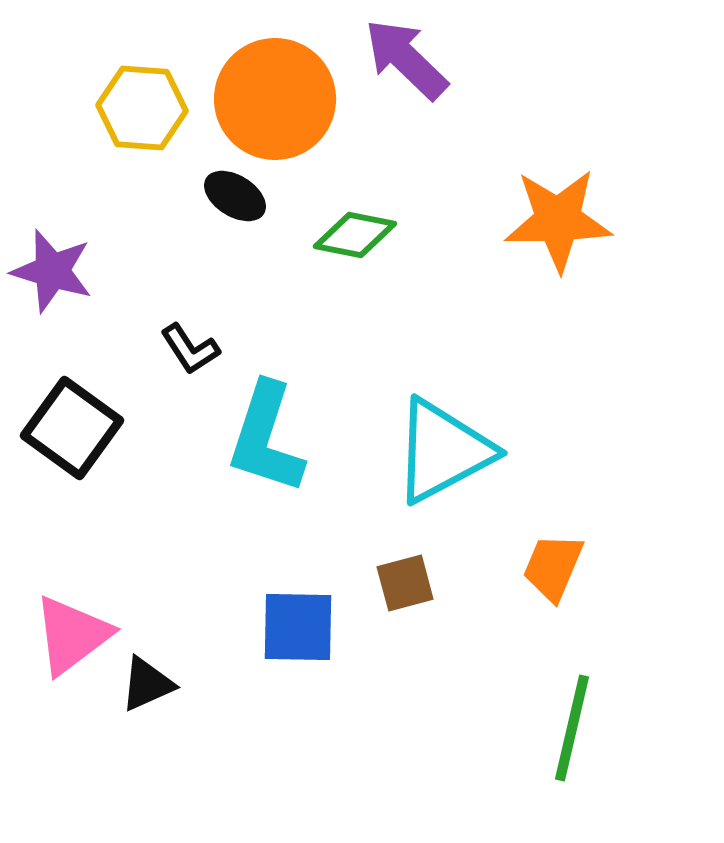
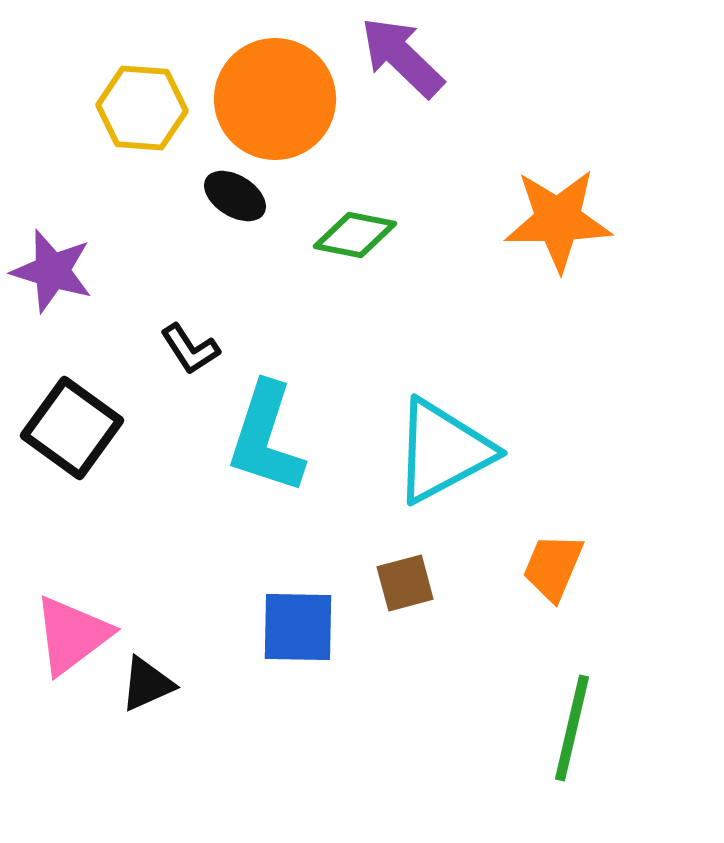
purple arrow: moved 4 px left, 2 px up
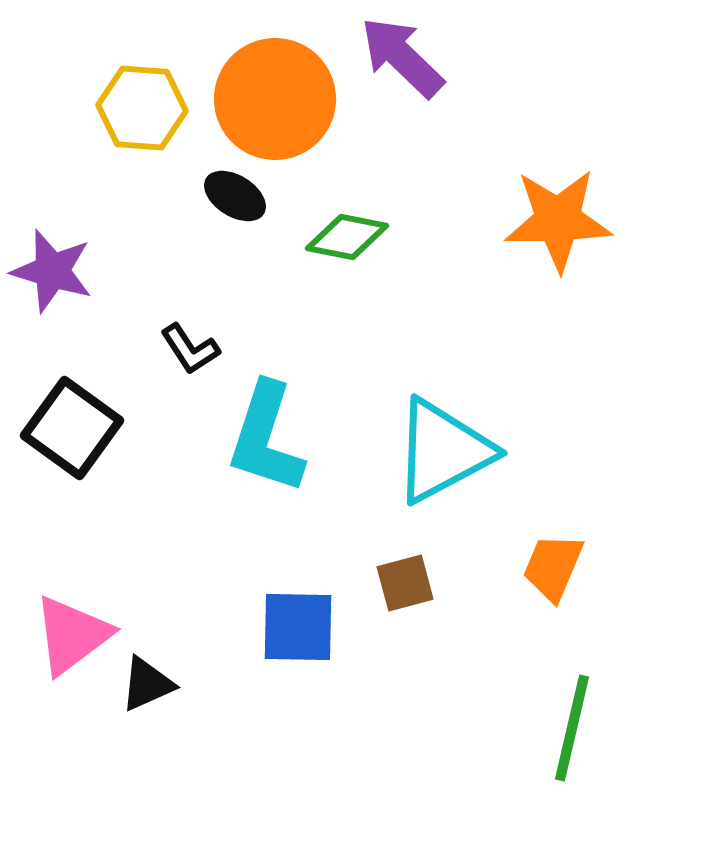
green diamond: moved 8 px left, 2 px down
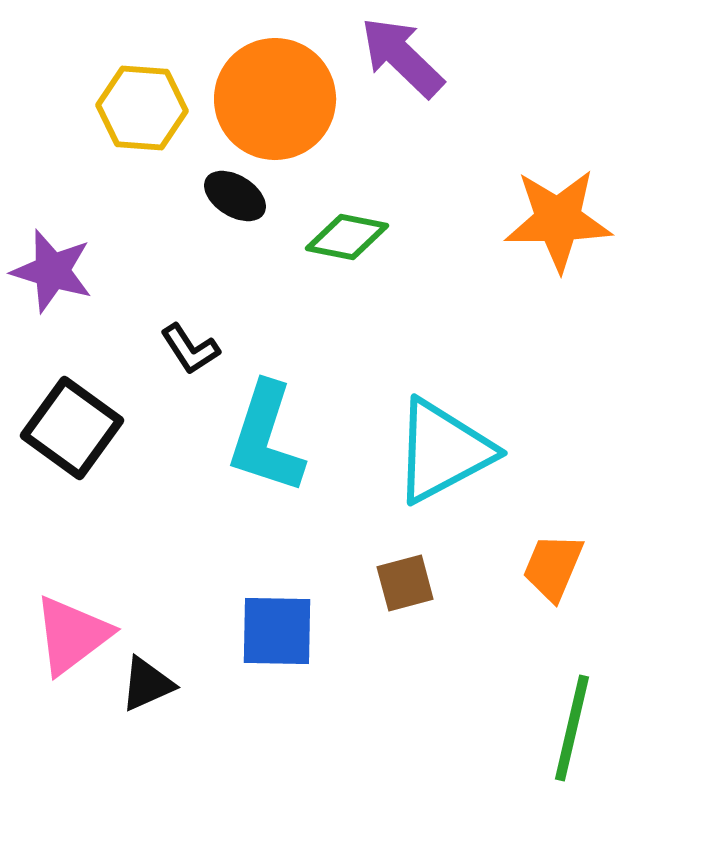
blue square: moved 21 px left, 4 px down
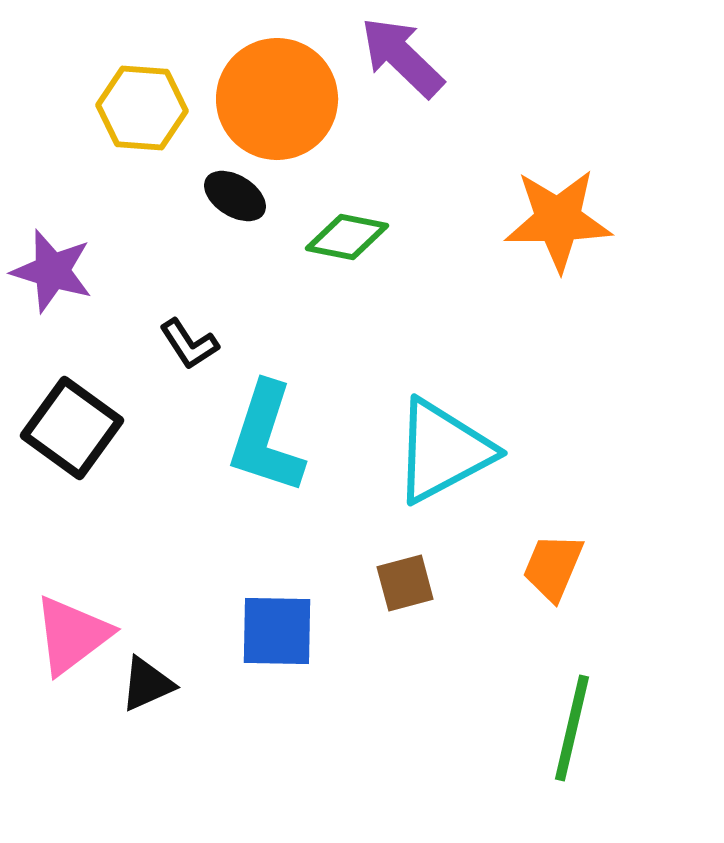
orange circle: moved 2 px right
black L-shape: moved 1 px left, 5 px up
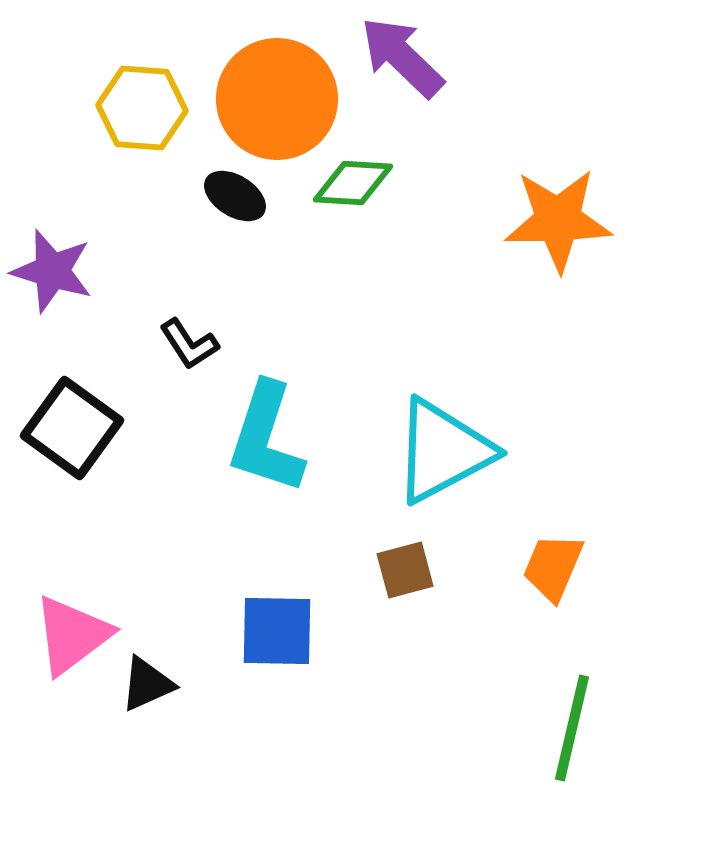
green diamond: moved 6 px right, 54 px up; rotated 8 degrees counterclockwise
brown square: moved 13 px up
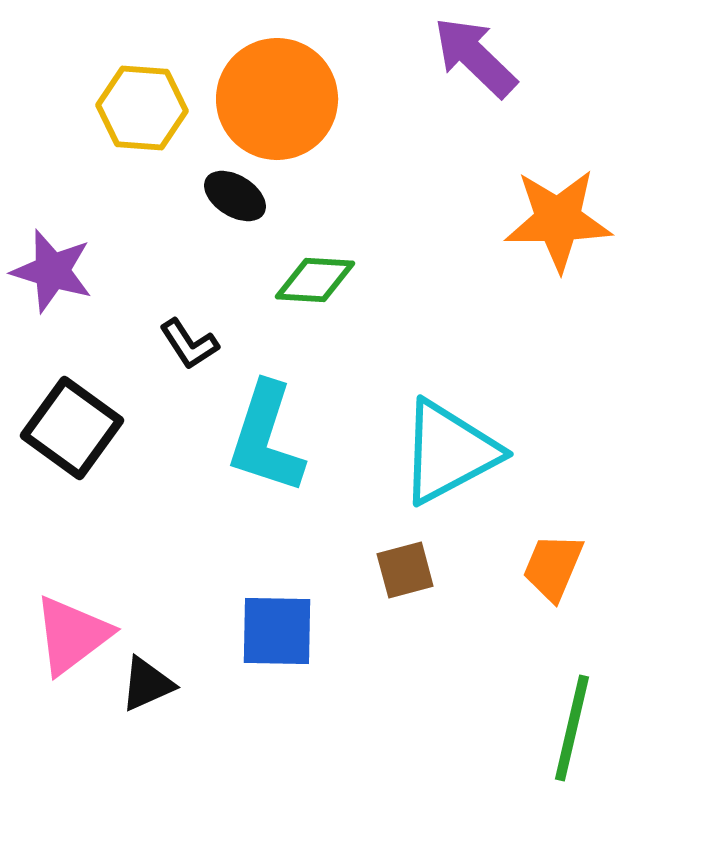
purple arrow: moved 73 px right
green diamond: moved 38 px left, 97 px down
cyan triangle: moved 6 px right, 1 px down
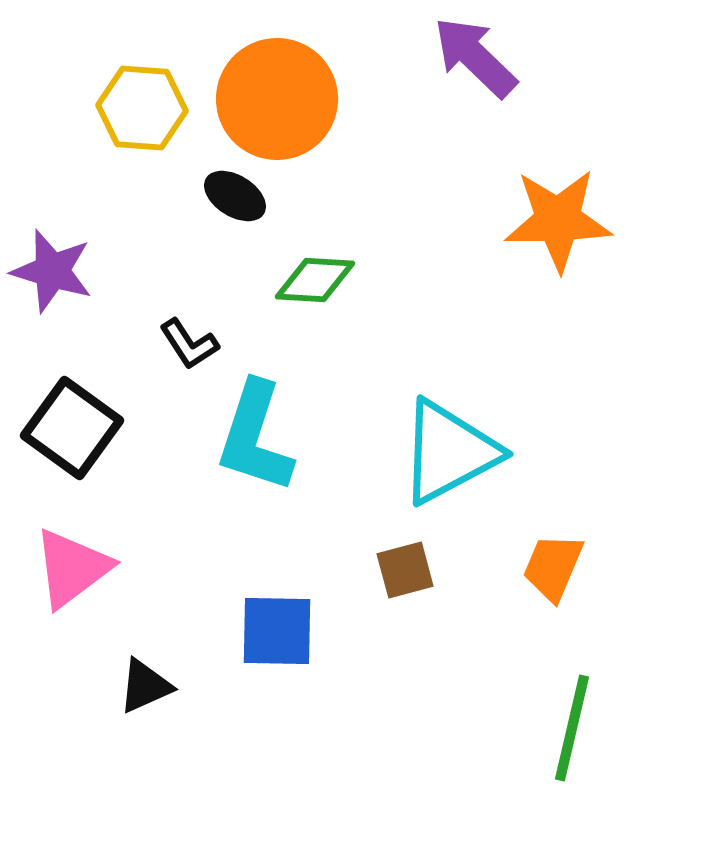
cyan L-shape: moved 11 px left, 1 px up
pink triangle: moved 67 px up
black triangle: moved 2 px left, 2 px down
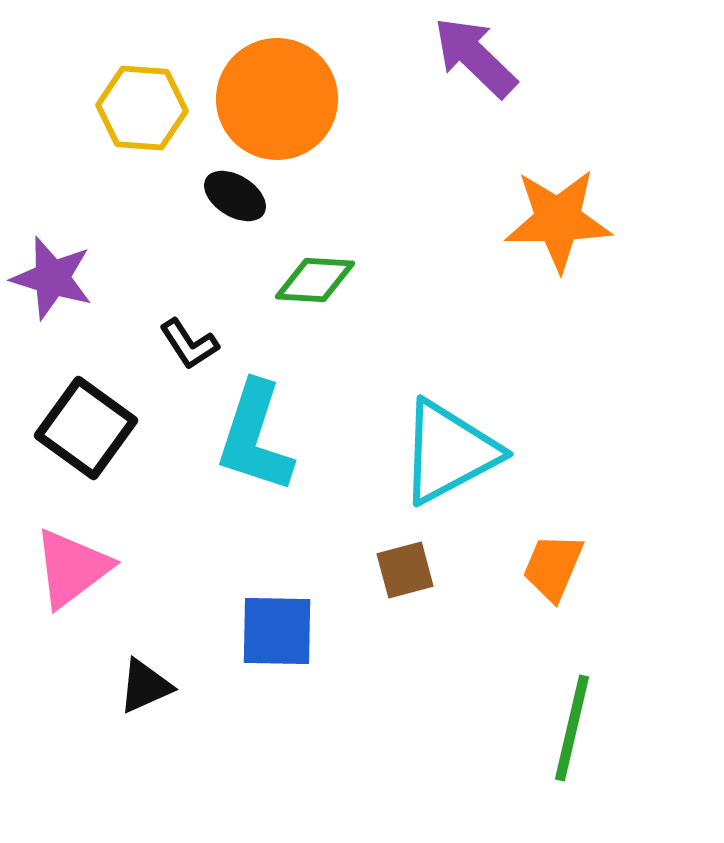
purple star: moved 7 px down
black square: moved 14 px right
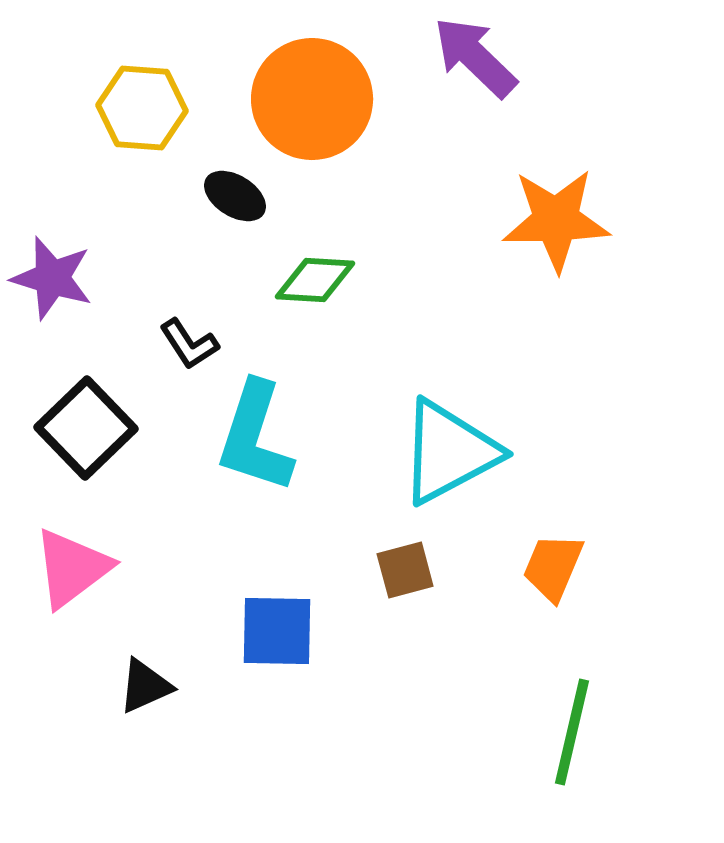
orange circle: moved 35 px right
orange star: moved 2 px left
black square: rotated 10 degrees clockwise
green line: moved 4 px down
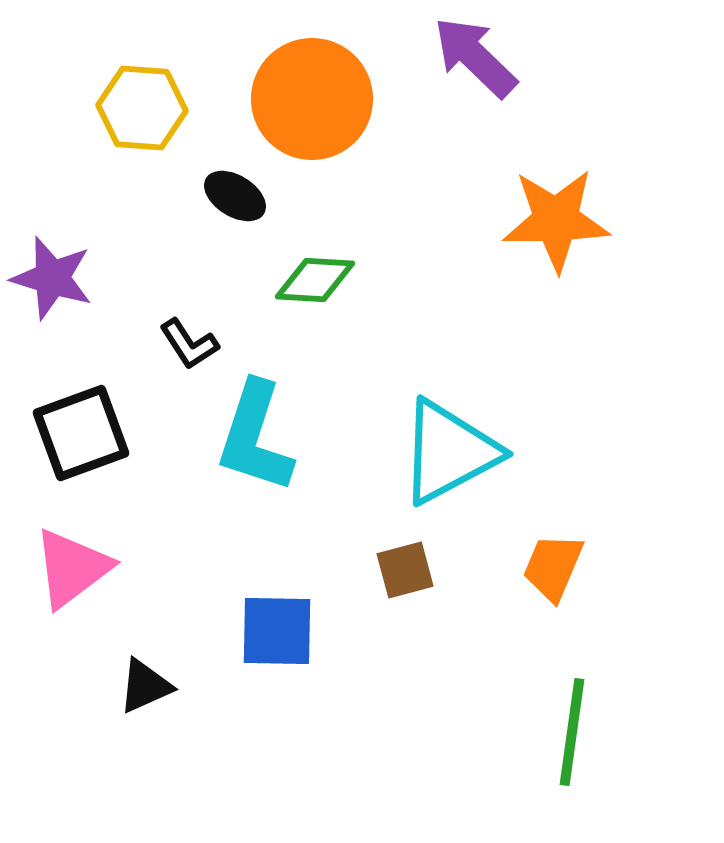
black square: moved 5 px left, 5 px down; rotated 24 degrees clockwise
green line: rotated 5 degrees counterclockwise
